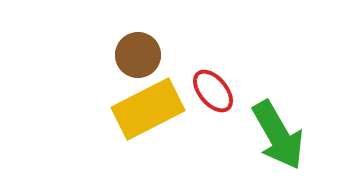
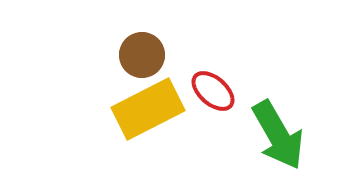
brown circle: moved 4 px right
red ellipse: rotated 9 degrees counterclockwise
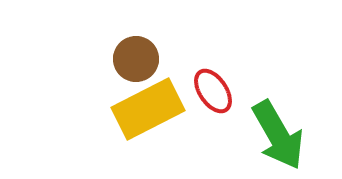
brown circle: moved 6 px left, 4 px down
red ellipse: rotated 15 degrees clockwise
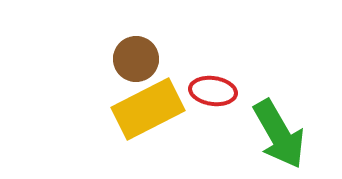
red ellipse: rotated 48 degrees counterclockwise
green arrow: moved 1 px right, 1 px up
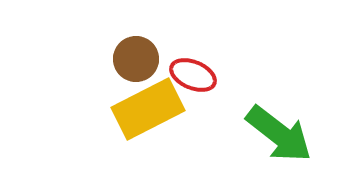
red ellipse: moved 20 px left, 16 px up; rotated 15 degrees clockwise
green arrow: rotated 22 degrees counterclockwise
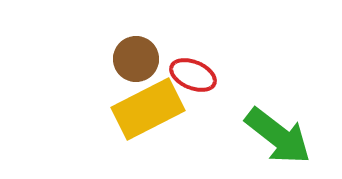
green arrow: moved 1 px left, 2 px down
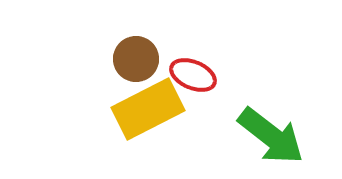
green arrow: moved 7 px left
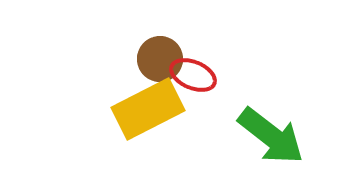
brown circle: moved 24 px right
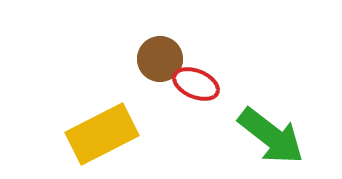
red ellipse: moved 3 px right, 9 px down
yellow rectangle: moved 46 px left, 25 px down
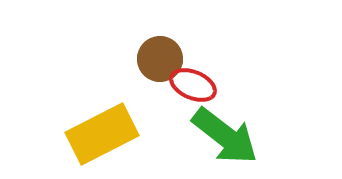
red ellipse: moved 3 px left, 1 px down
green arrow: moved 46 px left
